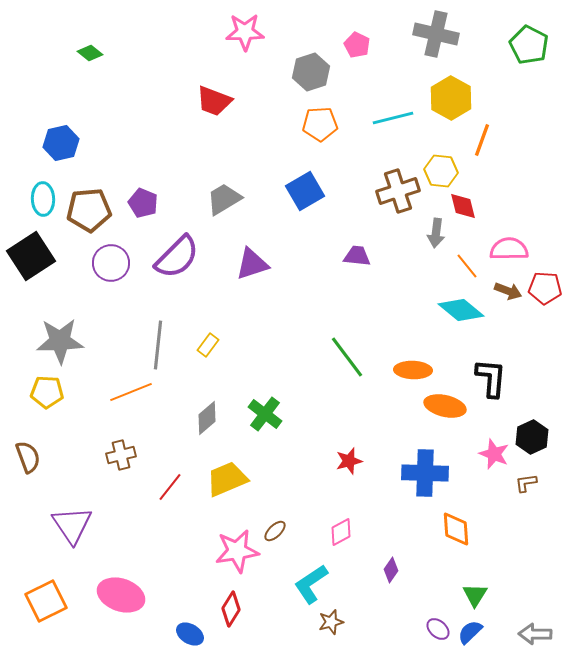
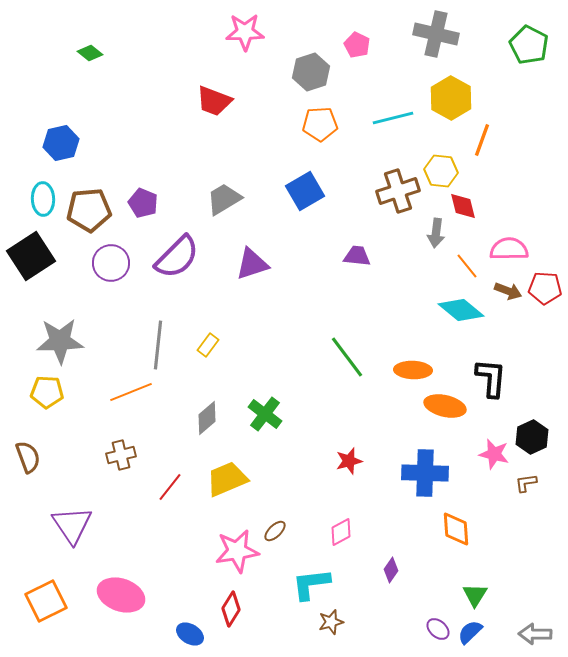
pink star at (494, 454): rotated 8 degrees counterclockwise
cyan L-shape at (311, 584): rotated 27 degrees clockwise
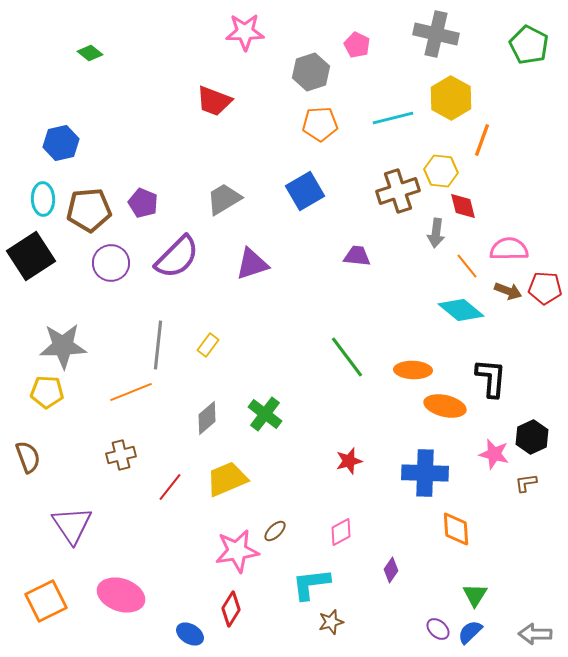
gray star at (60, 341): moved 3 px right, 5 px down
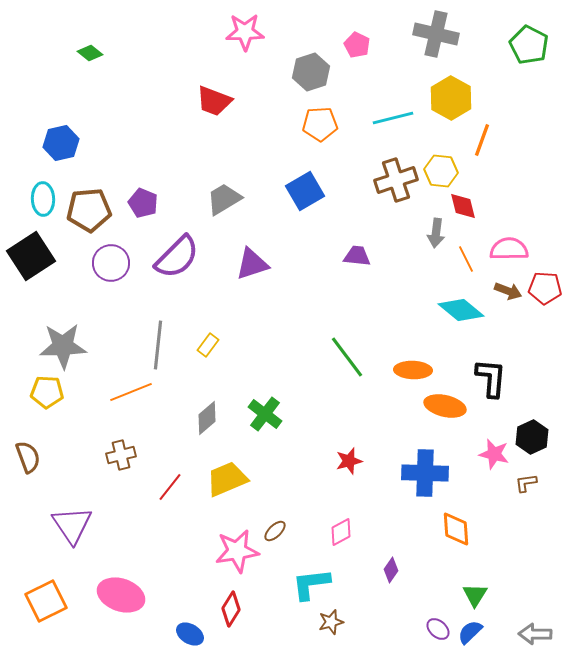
brown cross at (398, 191): moved 2 px left, 11 px up
orange line at (467, 266): moved 1 px left, 7 px up; rotated 12 degrees clockwise
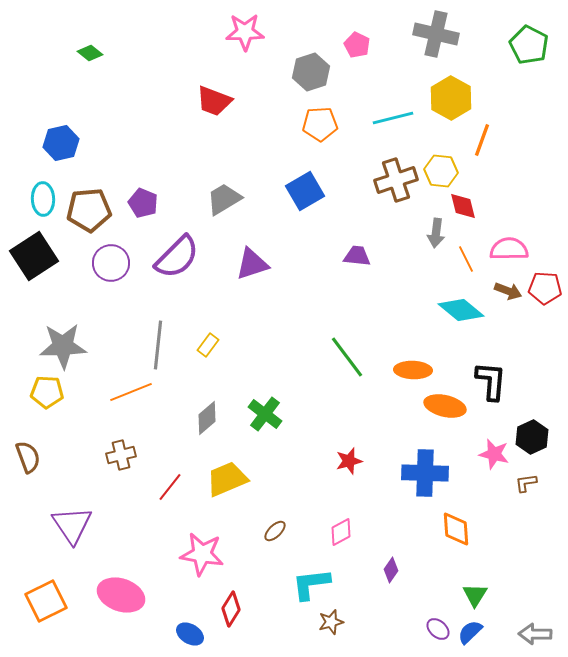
black square at (31, 256): moved 3 px right
black L-shape at (491, 378): moved 3 px down
pink star at (237, 551): moved 35 px left, 3 px down; rotated 18 degrees clockwise
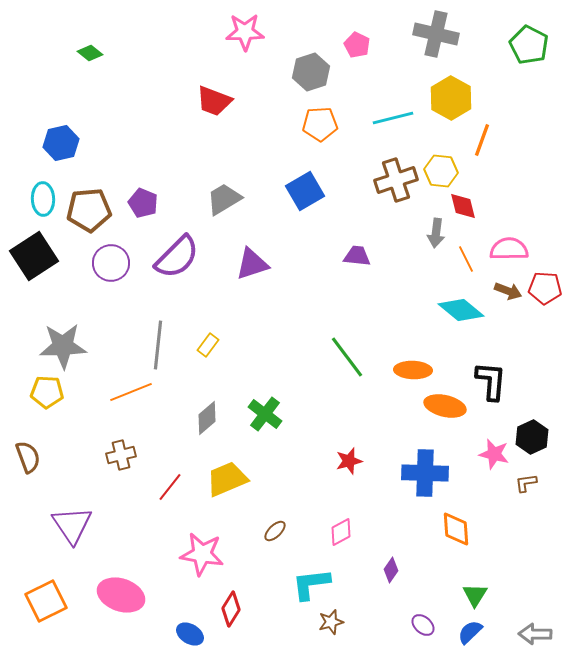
purple ellipse at (438, 629): moved 15 px left, 4 px up
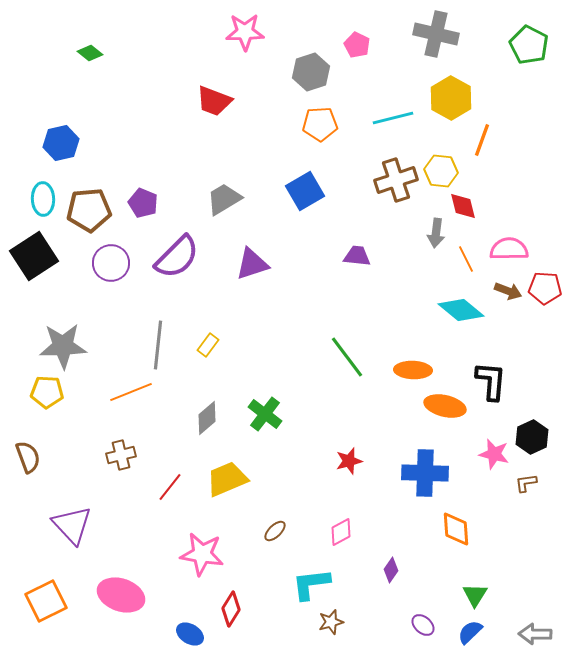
purple triangle at (72, 525): rotated 9 degrees counterclockwise
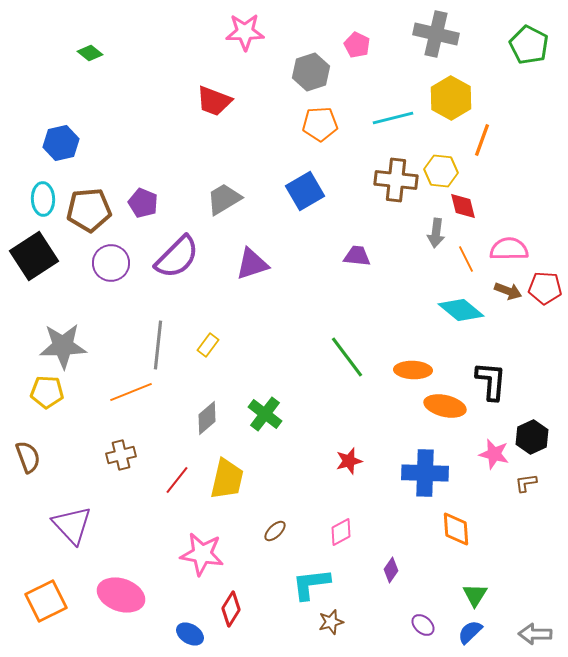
brown cross at (396, 180): rotated 24 degrees clockwise
yellow trapezoid at (227, 479): rotated 126 degrees clockwise
red line at (170, 487): moved 7 px right, 7 px up
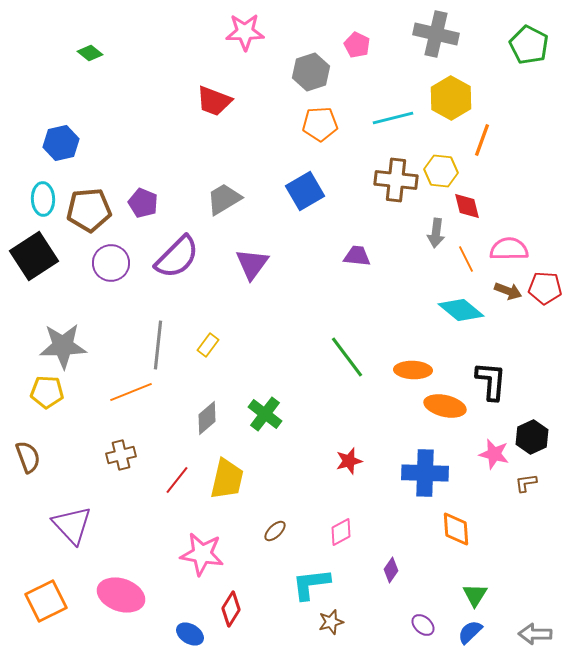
red diamond at (463, 206): moved 4 px right
purple triangle at (252, 264): rotated 36 degrees counterclockwise
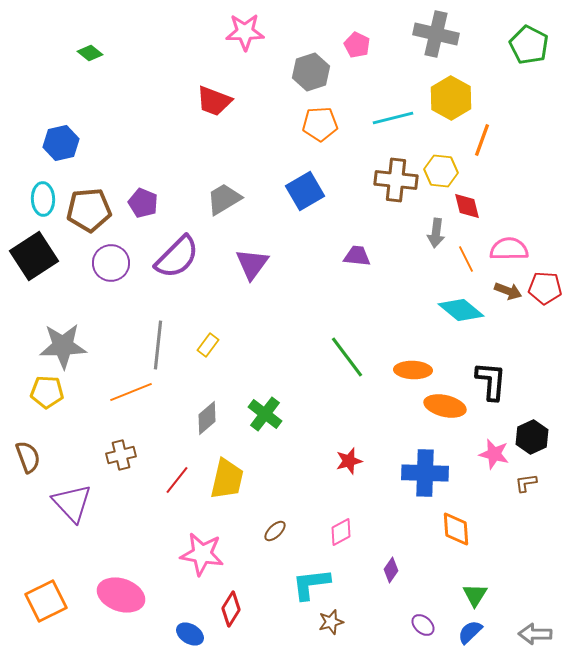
purple triangle at (72, 525): moved 22 px up
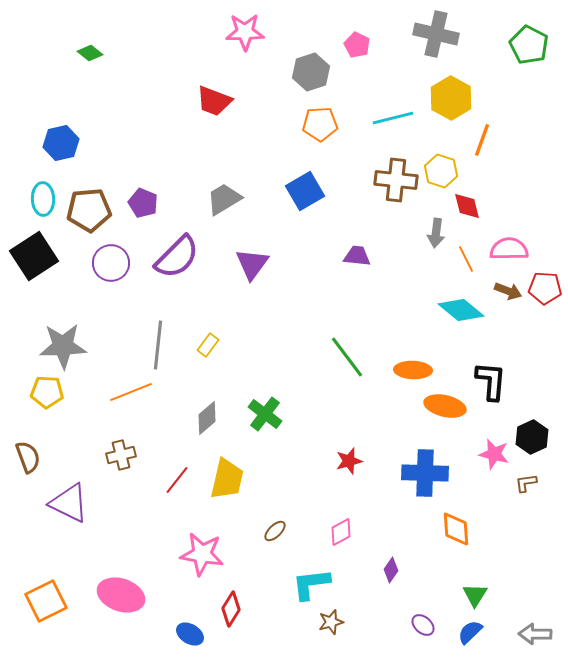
yellow hexagon at (441, 171): rotated 12 degrees clockwise
purple triangle at (72, 503): moved 3 px left; rotated 21 degrees counterclockwise
